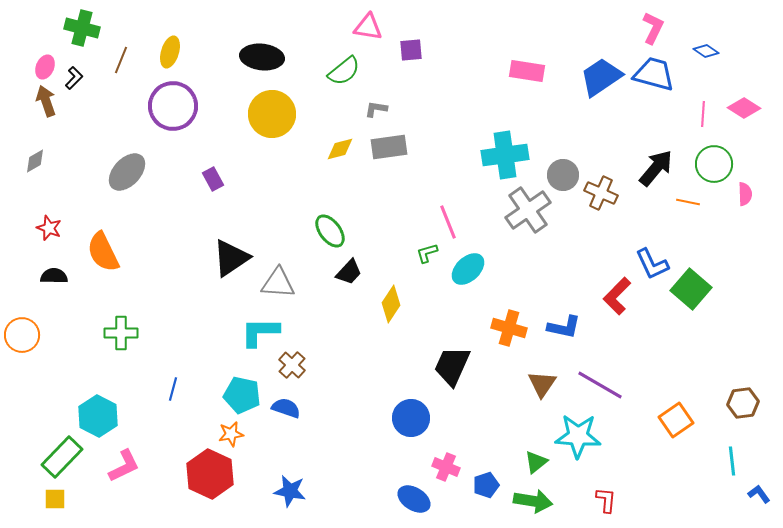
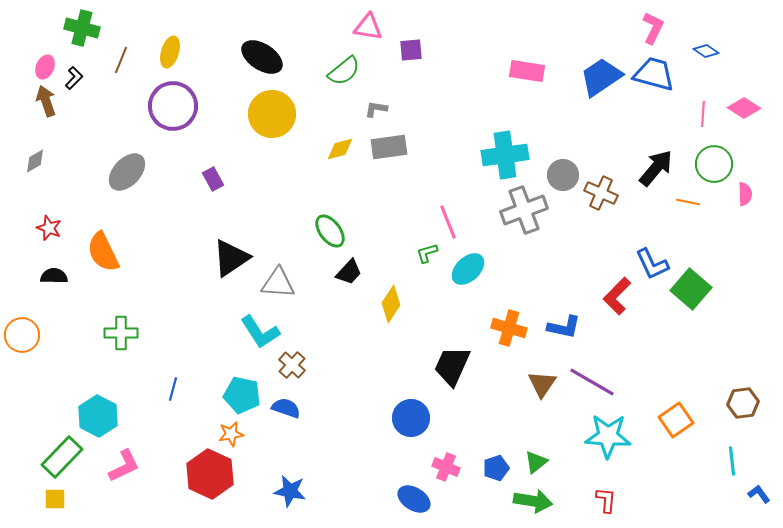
black ellipse at (262, 57): rotated 27 degrees clockwise
gray cross at (528, 210): moved 4 px left; rotated 15 degrees clockwise
cyan L-shape at (260, 332): rotated 123 degrees counterclockwise
purple line at (600, 385): moved 8 px left, 3 px up
cyan star at (578, 436): moved 30 px right
blue pentagon at (486, 485): moved 10 px right, 17 px up
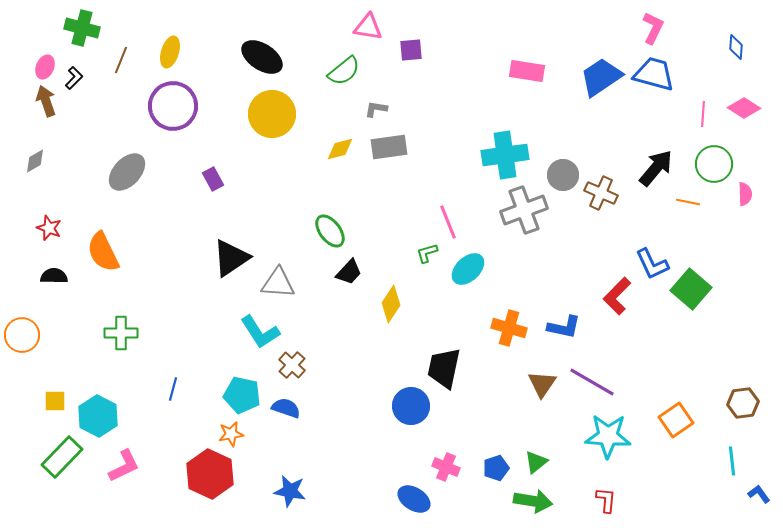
blue diamond at (706, 51): moved 30 px right, 4 px up; rotated 60 degrees clockwise
black trapezoid at (452, 366): moved 8 px left, 2 px down; rotated 12 degrees counterclockwise
blue circle at (411, 418): moved 12 px up
yellow square at (55, 499): moved 98 px up
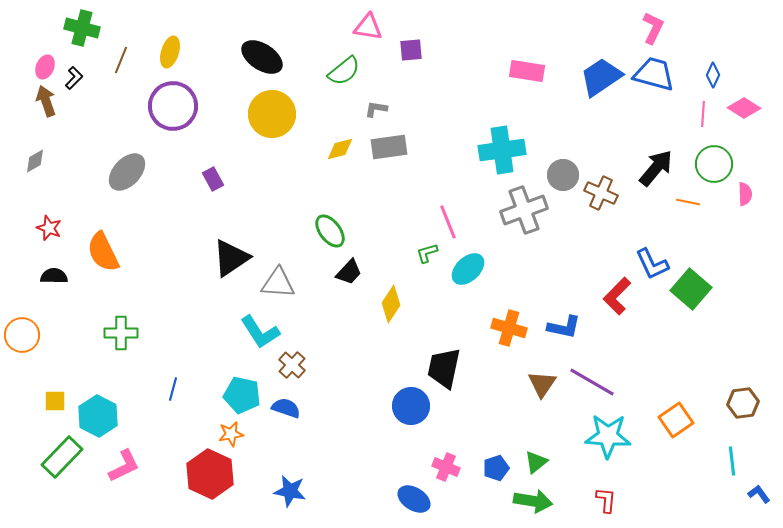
blue diamond at (736, 47): moved 23 px left, 28 px down; rotated 20 degrees clockwise
cyan cross at (505, 155): moved 3 px left, 5 px up
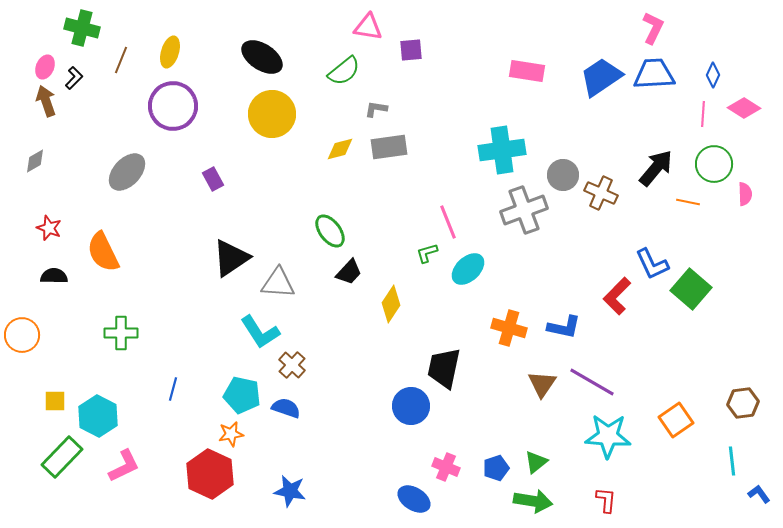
blue trapezoid at (654, 74): rotated 18 degrees counterclockwise
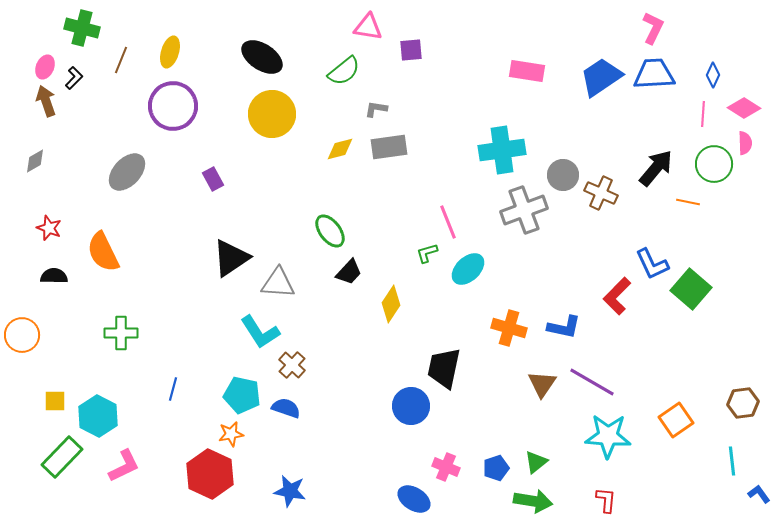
pink semicircle at (745, 194): moved 51 px up
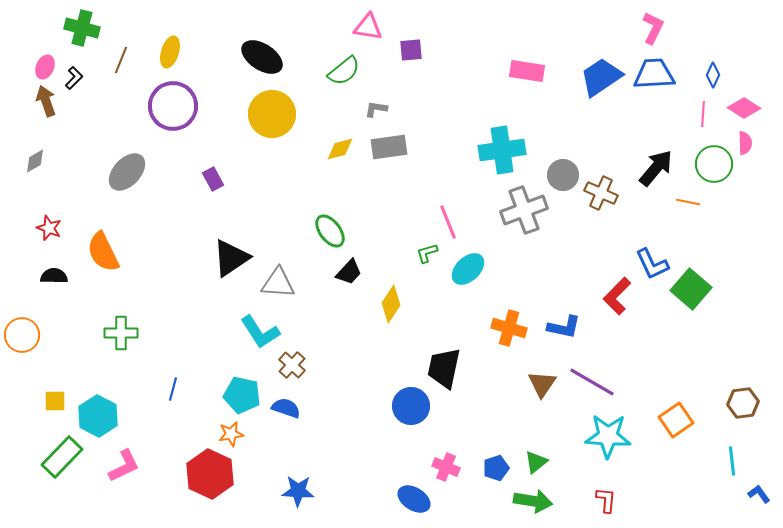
blue star at (290, 491): moved 8 px right; rotated 8 degrees counterclockwise
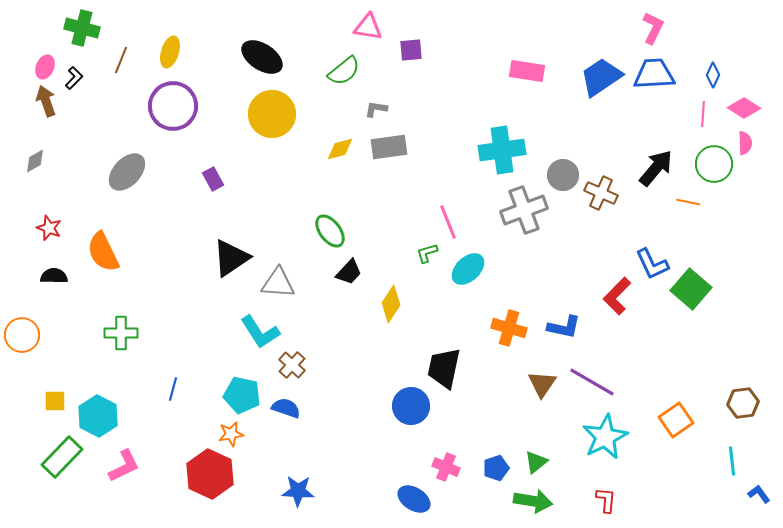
cyan star at (608, 436): moved 3 px left, 1 px down; rotated 30 degrees counterclockwise
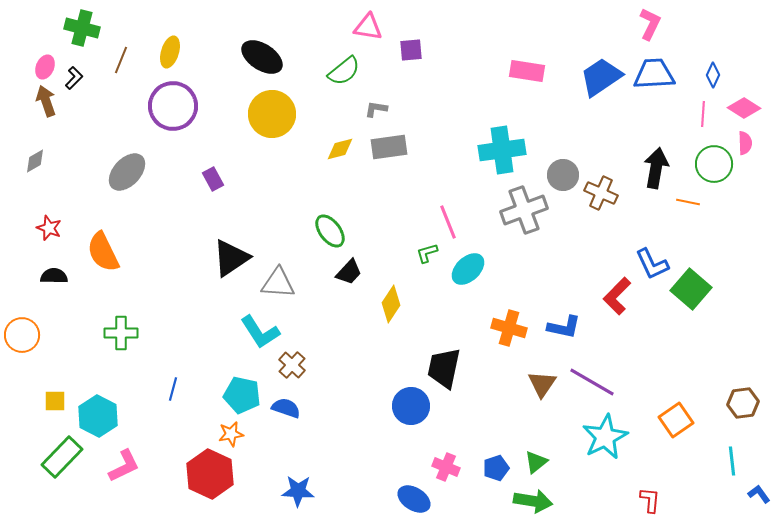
pink L-shape at (653, 28): moved 3 px left, 4 px up
black arrow at (656, 168): rotated 30 degrees counterclockwise
red L-shape at (606, 500): moved 44 px right
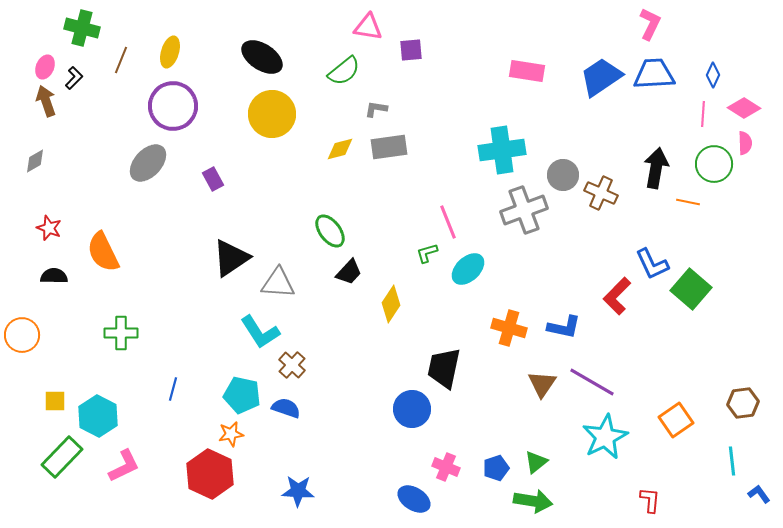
gray ellipse at (127, 172): moved 21 px right, 9 px up
blue circle at (411, 406): moved 1 px right, 3 px down
